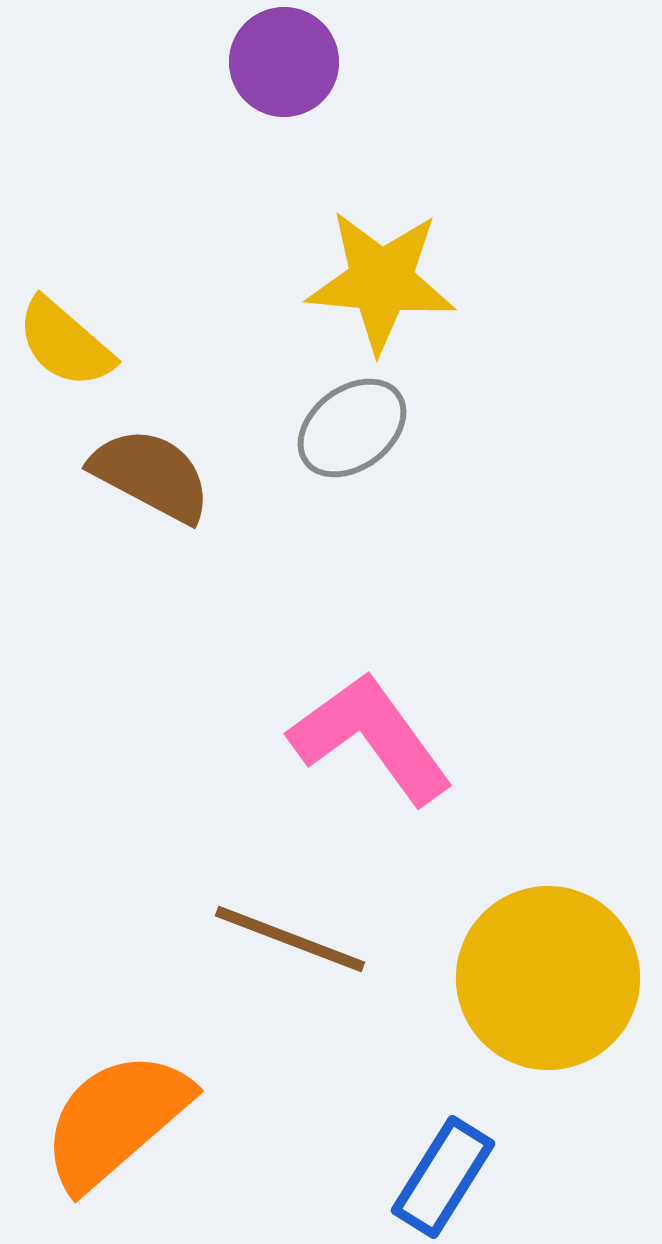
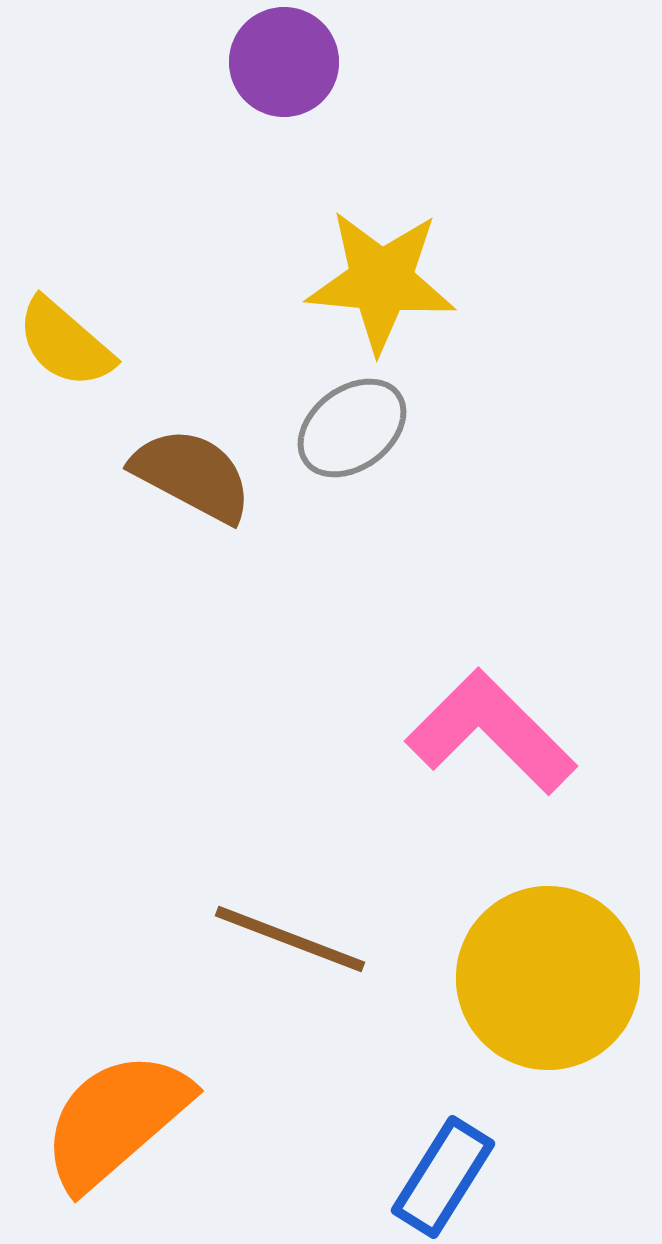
brown semicircle: moved 41 px right
pink L-shape: moved 120 px right, 6 px up; rotated 9 degrees counterclockwise
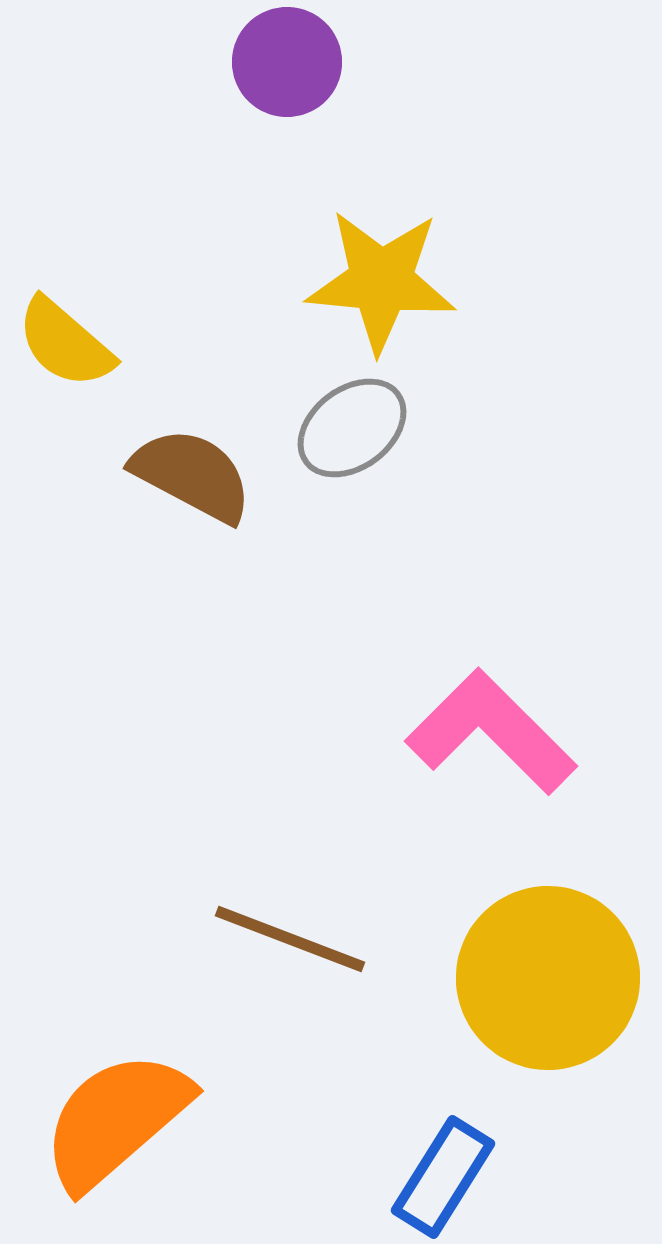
purple circle: moved 3 px right
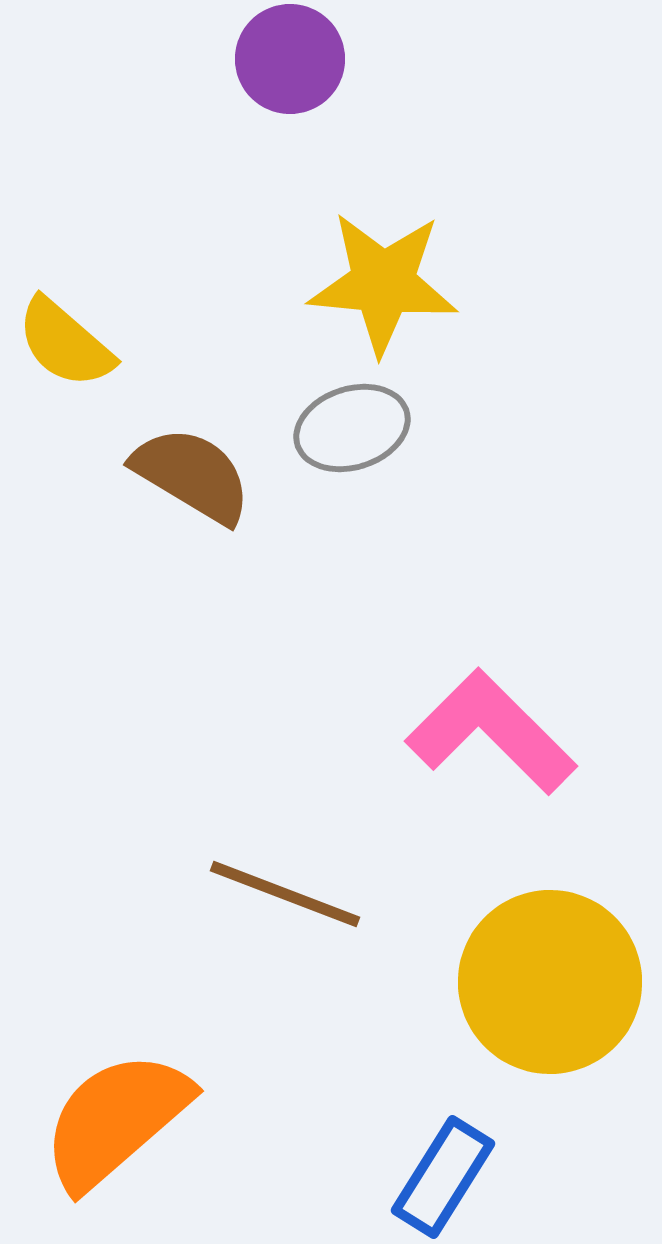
purple circle: moved 3 px right, 3 px up
yellow star: moved 2 px right, 2 px down
gray ellipse: rotated 19 degrees clockwise
brown semicircle: rotated 3 degrees clockwise
brown line: moved 5 px left, 45 px up
yellow circle: moved 2 px right, 4 px down
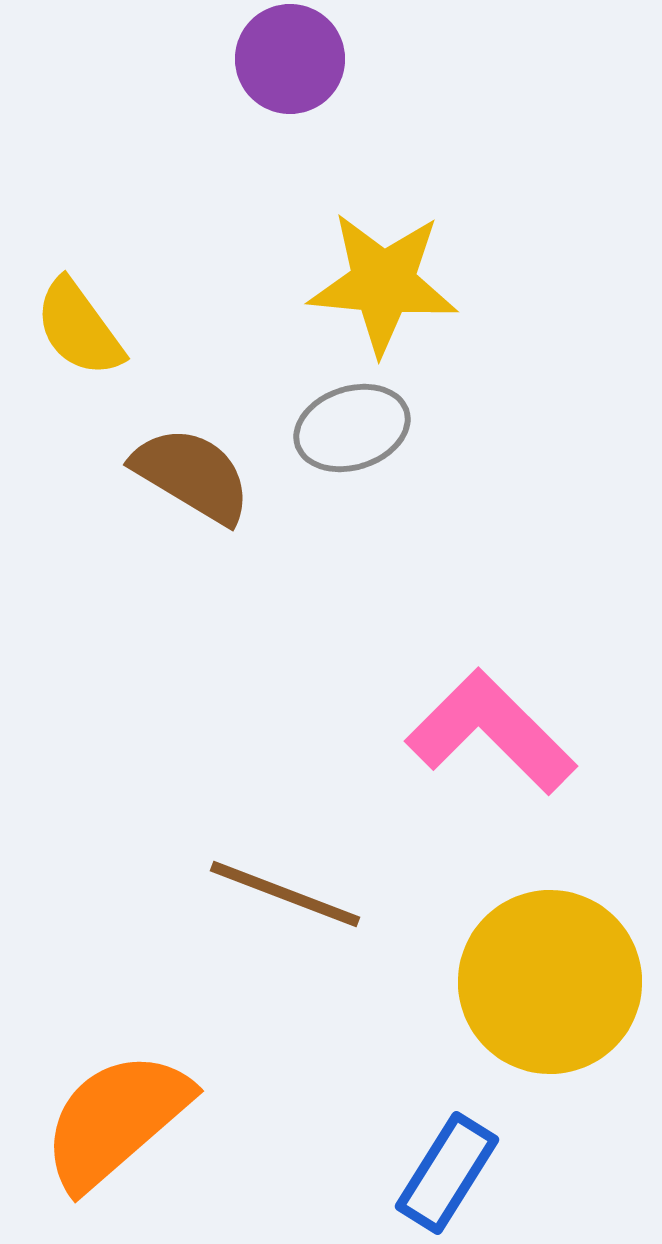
yellow semicircle: moved 14 px right, 15 px up; rotated 13 degrees clockwise
blue rectangle: moved 4 px right, 4 px up
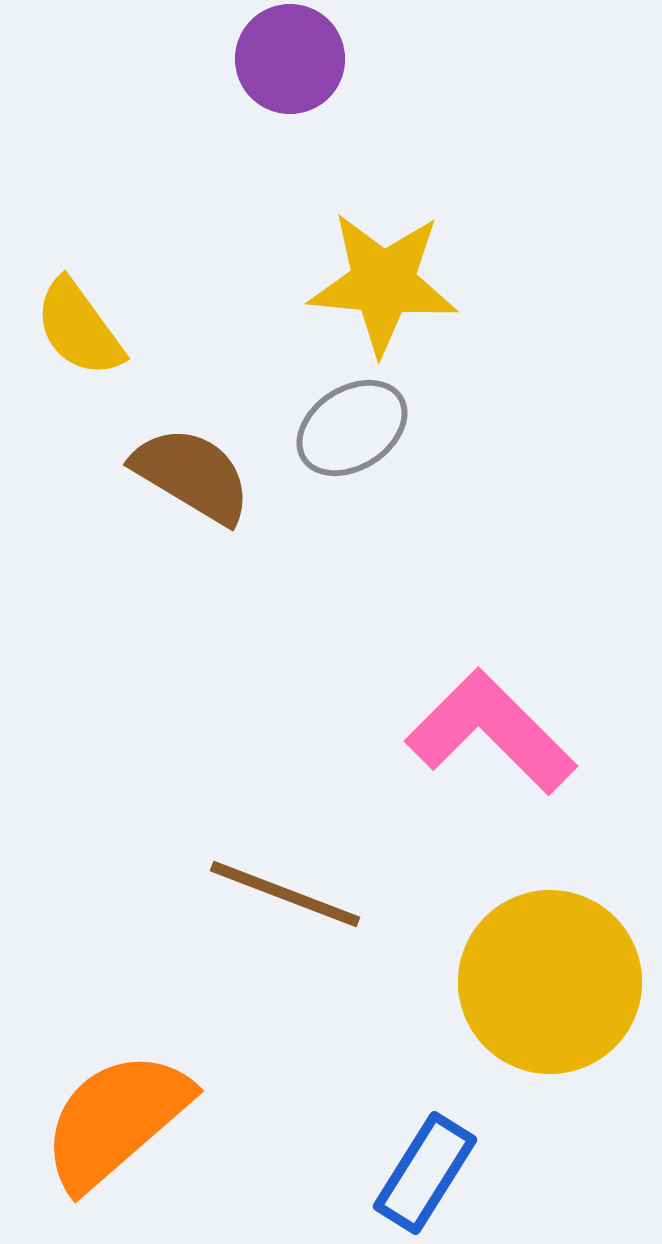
gray ellipse: rotated 15 degrees counterclockwise
blue rectangle: moved 22 px left
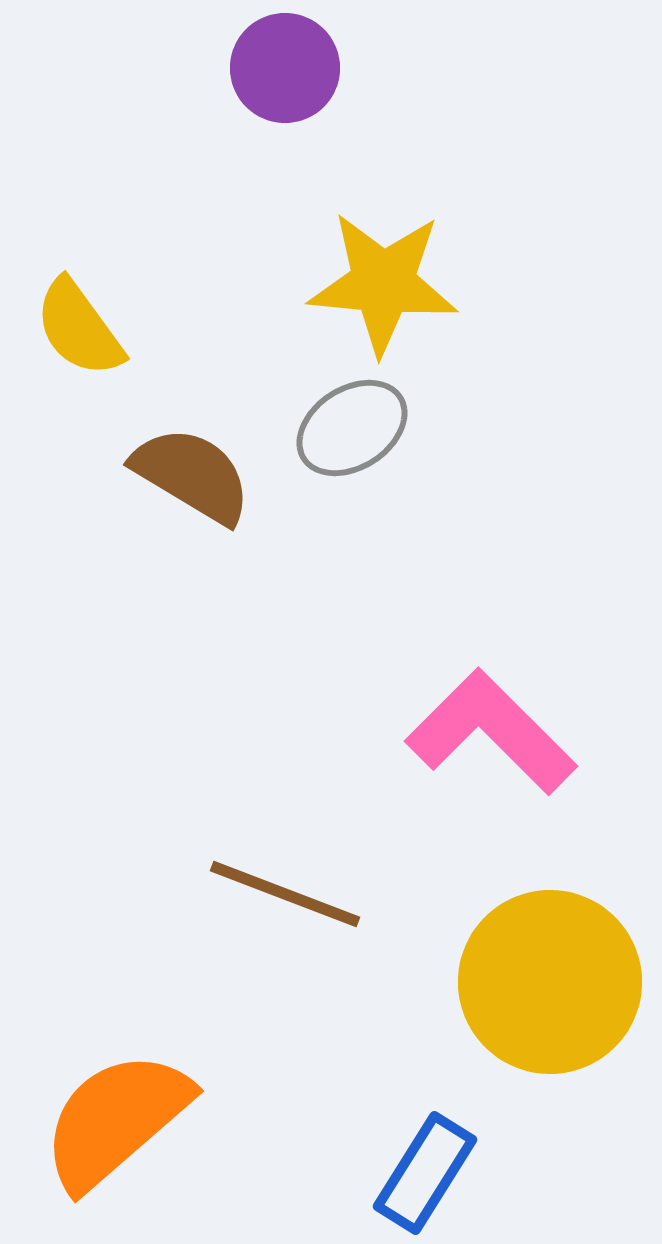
purple circle: moved 5 px left, 9 px down
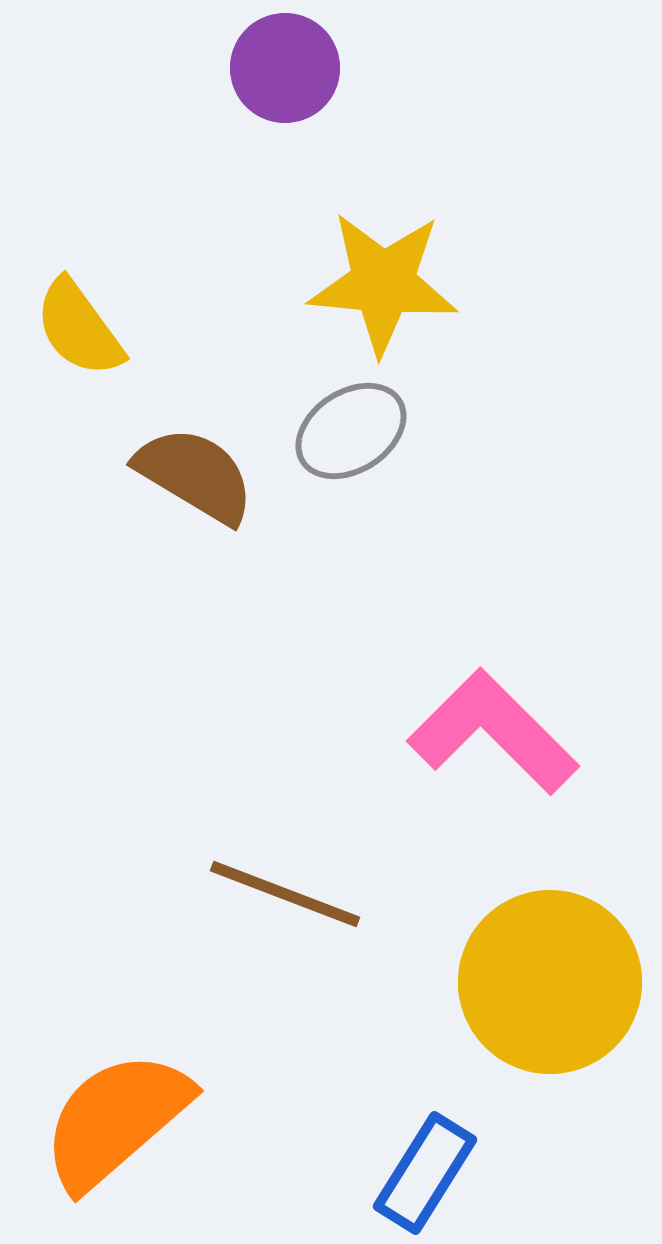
gray ellipse: moved 1 px left, 3 px down
brown semicircle: moved 3 px right
pink L-shape: moved 2 px right
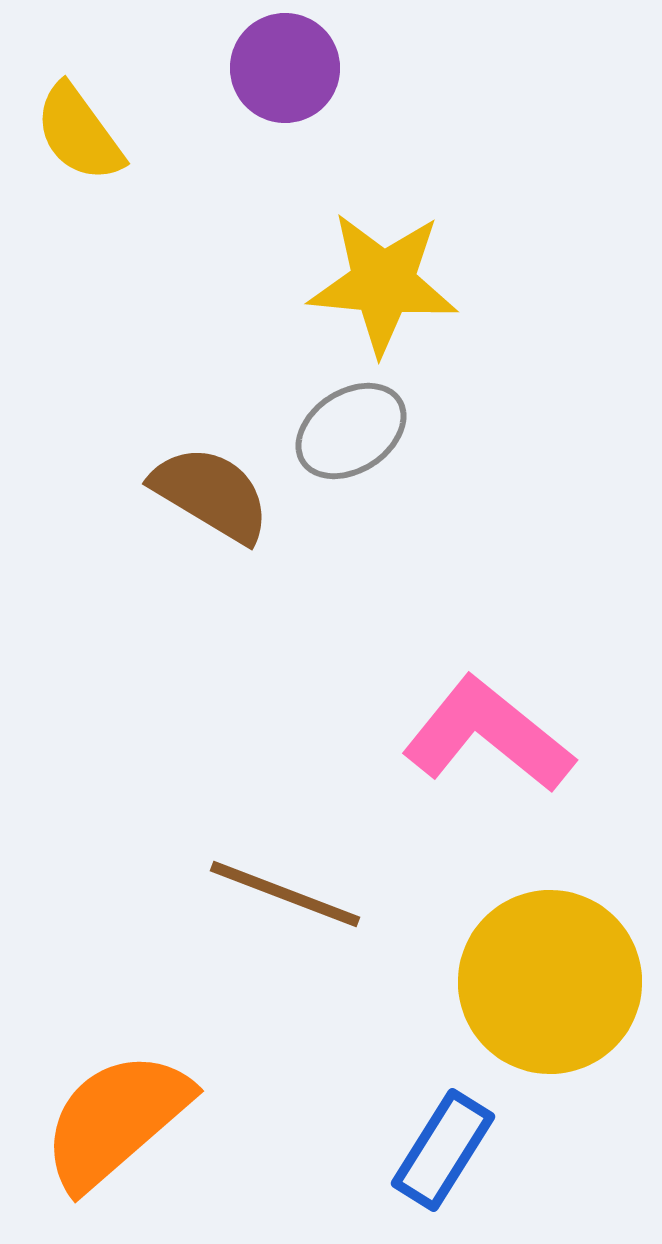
yellow semicircle: moved 195 px up
brown semicircle: moved 16 px right, 19 px down
pink L-shape: moved 5 px left, 3 px down; rotated 6 degrees counterclockwise
blue rectangle: moved 18 px right, 23 px up
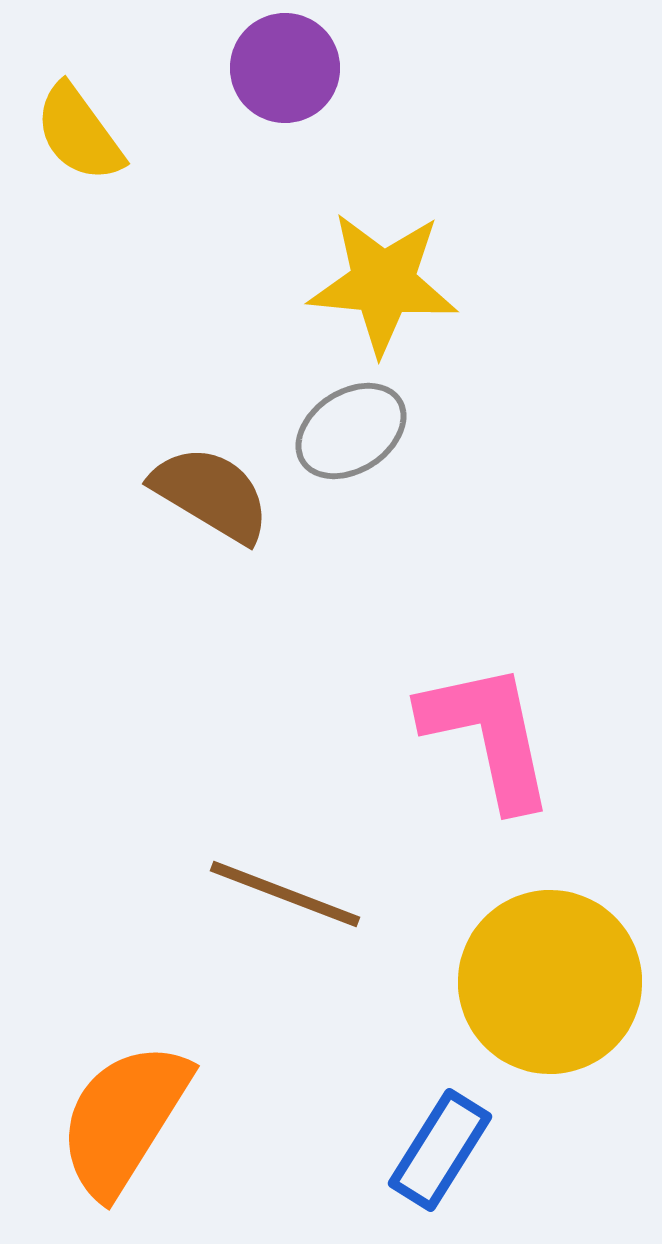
pink L-shape: rotated 39 degrees clockwise
orange semicircle: moved 8 px right, 1 px up; rotated 17 degrees counterclockwise
blue rectangle: moved 3 px left
